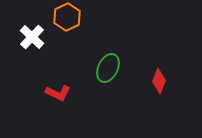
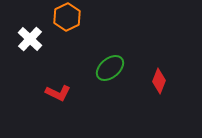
white cross: moved 2 px left, 2 px down
green ellipse: moved 2 px right; rotated 24 degrees clockwise
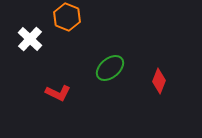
orange hexagon: rotated 12 degrees counterclockwise
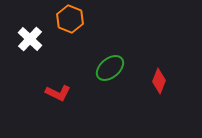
orange hexagon: moved 3 px right, 2 px down
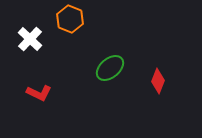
red diamond: moved 1 px left
red L-shape: moved 19 px left
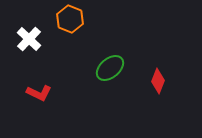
white cross: moved 1 px left
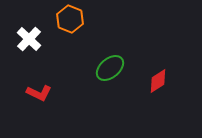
red diamond: rotated 35 degrees clockwise
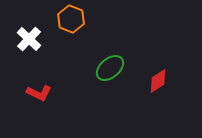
orange hexagon: moved 1 px right
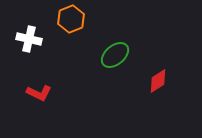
orange hexagon: rotated 16 degrees clockwise
white cross: rotated 30 degrees counterclockwise
green ellipse: moved 5 px right, 13 px up
